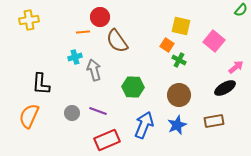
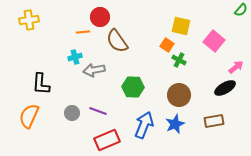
gray arrow: rotated 85 degrees counterclockwise
blue star: moved 2 px left, 1 px up
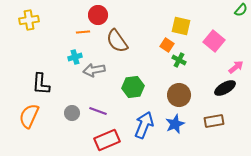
red circle: moved 2 px left, 2 px up
green hexagon: rotated 10 degrees counterclockwise
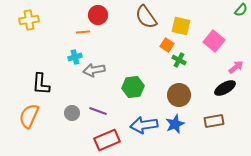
brown semicircle: moved 29 px right, 24 px up
blue arrow: rotated 120 degrees counterclockwise
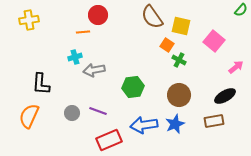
brown semicircle: moved 6 px right
black ellipse: moved 8 px down
red rectangle: moved 2 px right
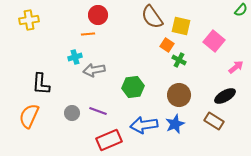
orange line: moved 5 px right, 2 px down
brown rectangle: rotated 42 degrees clockwise
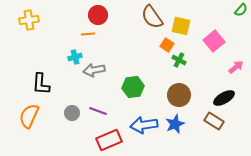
pink square: rotated 10 degrees clockwise
black ellipse: moved 1 px left, 2 px down
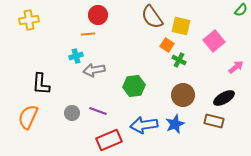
cyan cross: moved 1 px right, 1 px up
green hexagon: moved 1 px right, 1 px up
brown circle: moved 4 px right
orange semicircle: moved 1 px left, 1 px down
brown rectangle: rotated 18 degrees counterclockwise
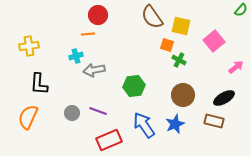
yellow cross: moved 26 px down
orange square: rotated 16 degrees counterclockwise
black L-shape: moved 2 px left
blue arrow: rotated 64 degrees clockwise
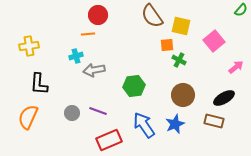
brown semicircle: moved 1 px up
orange square: rotated 24 degrees counterclockwise
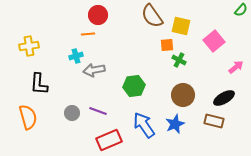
orange semicircle: rotated 140 degrees clockwise
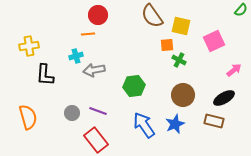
pink square: rotated 15 degrees clockwise
pink arrow: moved 2 px left, 3 px down
black L-shape: moved 6 px right, 9 px up
red rectangle: moved 13 px left; rotated 75 degrees clockwise
